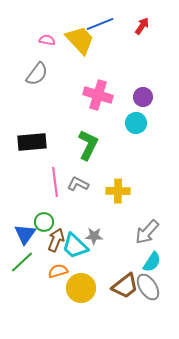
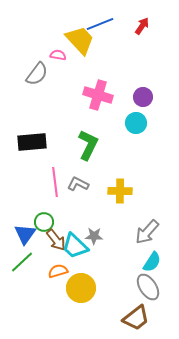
pink semicircle: moved 11 px right, 15 px down
yellow cross: moved 2 px right
brown arrow: rotated 120 degrees clockwise
brown trapezoid: moved 11 px right, 32 px down
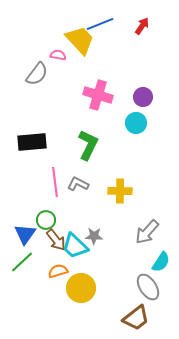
green circle: moved 2 px right, 2 px up
cyan semicircle: moved 9 px right
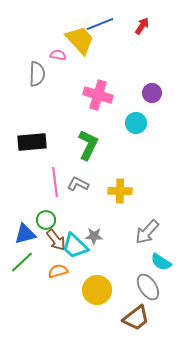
gray semicircle: rotated 35 degrees counterclockwise
purple circle: moved 9 px right, 4 px up
blue triangle: rotated 40 degrees clockwise
cyan semicircle: rotated 90 degrees clockwise
yellow circle: moved 16 px right, 2 px down
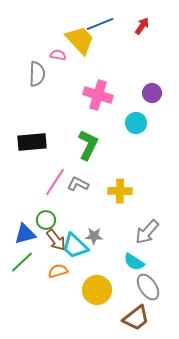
pink line: rotated 40 degrees clockwise
cyan semicircle: moved 27 px left
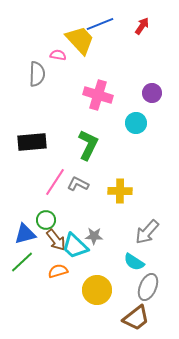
gray ellipse: rotated 56 degrees clockwise
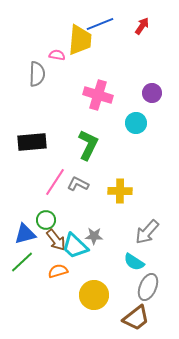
yellow trapezoid: rotated 48 degrees clockwise
pink semicircle: moved 1 px left
yellow circle: moved 3 px left, 5 px down
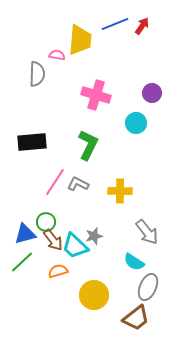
blue line: moved 15 px right
pink cross: moved 2 px left
green circle: moved 2 px down
gray arrow: rotated 80 degrees counterclockwise
gray star: rotated 18 degrees counterclockwise
brown arrow: moved 3 px left
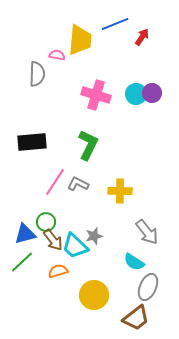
red arrow: moved 11 px down
cyan circle: moved 29 px up
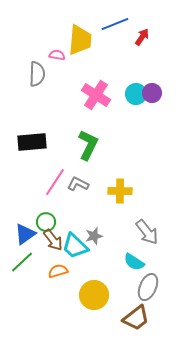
pink cross: rotated 16 degrees clockwise
blue triangle: rotated 20 degrees counterclockwise
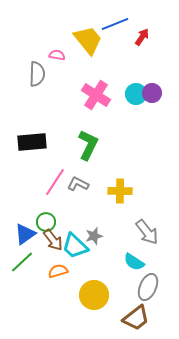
yellow trapezoid: moved 8 px right; rotated 44 degrees counterclockwise
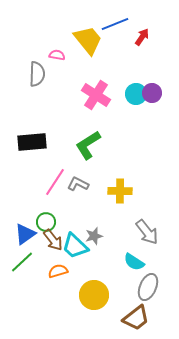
green L-shape: rotated 148 degrees counterclockwise
